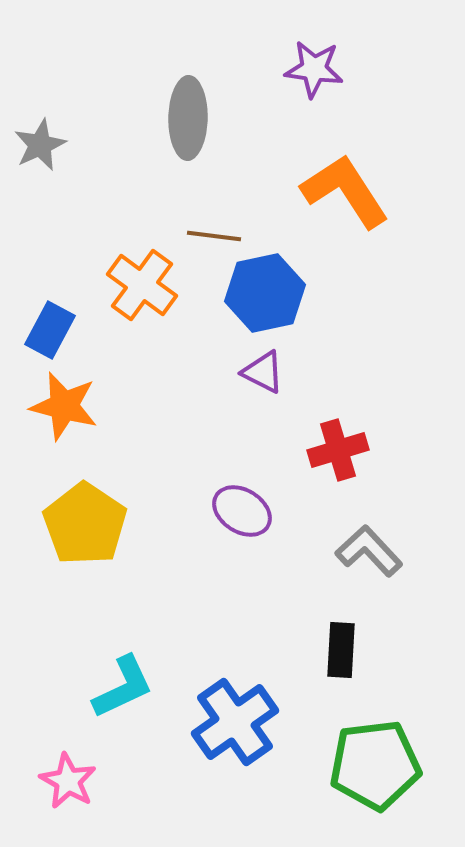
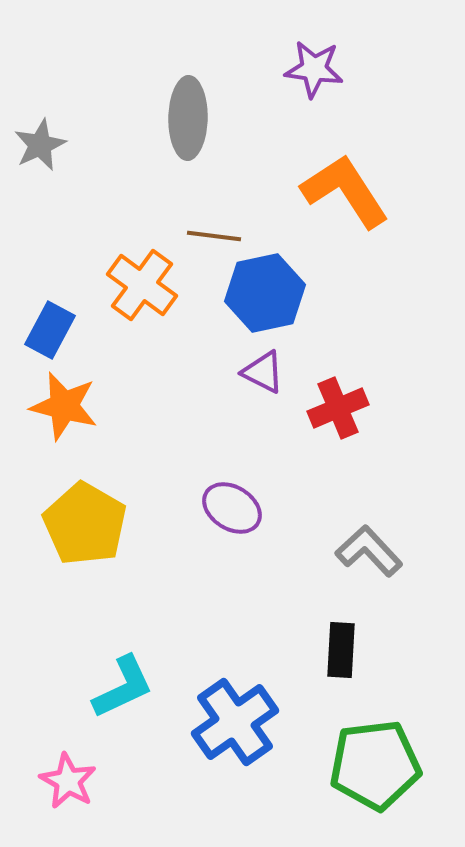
red cross: moved 42 px up; rotated 6 degrees counterclockwise
purple ellipse: moved 10 px left, 3 px up
yellow pentagon: rotated 4 degrees counterclockwise
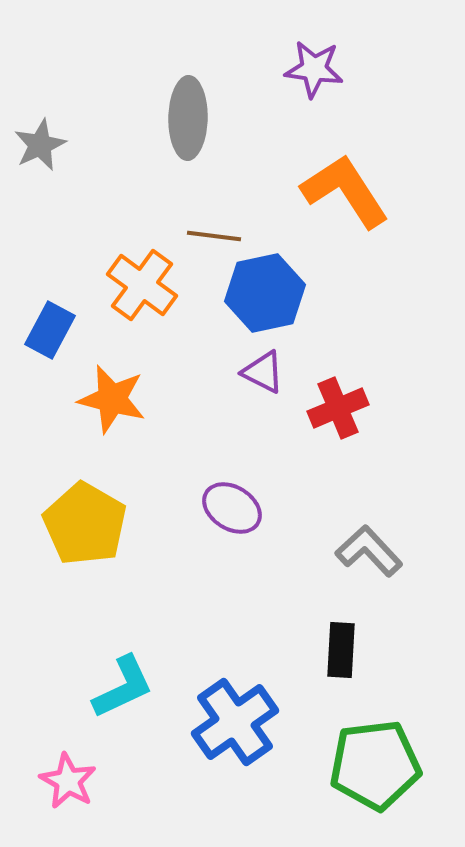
orange star: moved 48 px right, 7 px up
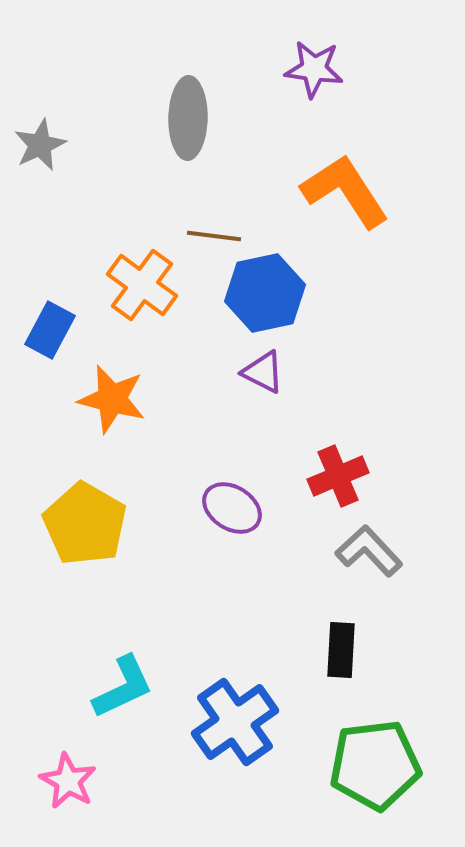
red cross: moved 68 px down
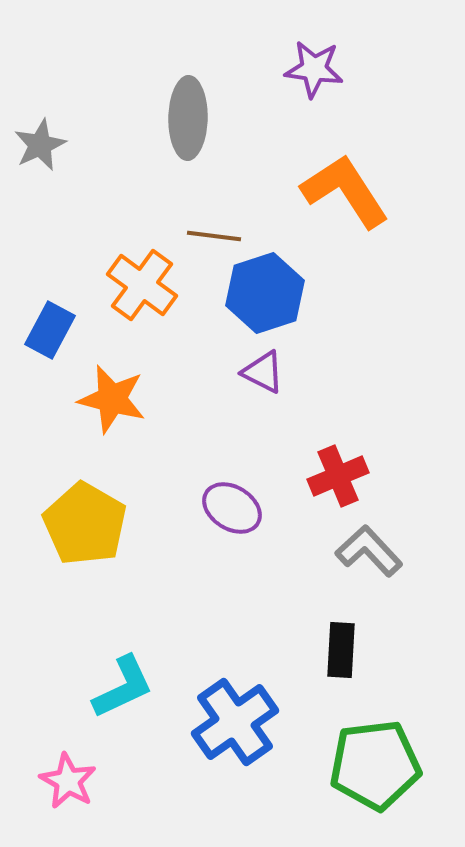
blue hexagon: rotated 6 degrees counterclockwise
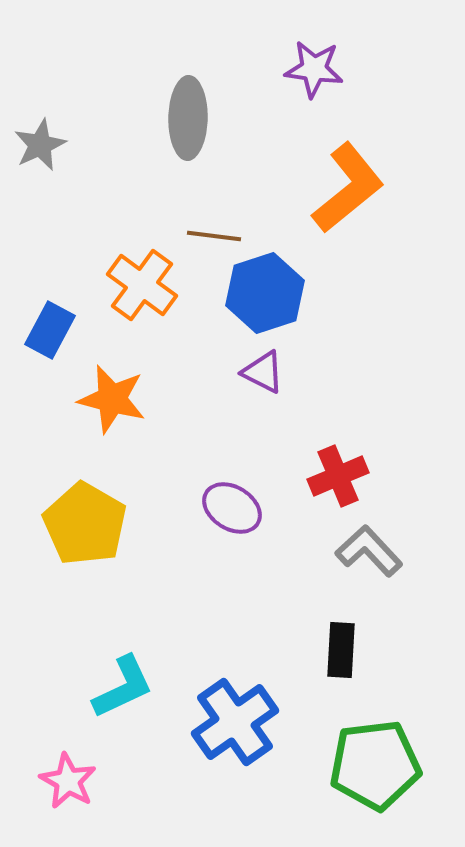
orange L-shape: moved 3 px right, 3 px up; rotated 84 degrees clockwise
